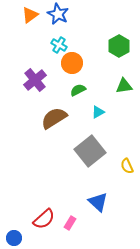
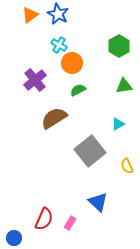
cyan triangle: moved 20 px right, 12 px down
red semicircle: rotated 25 degrees counterclockwise
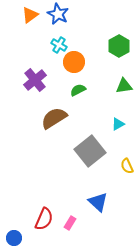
orange circle: moved 2 px right, 1 px up
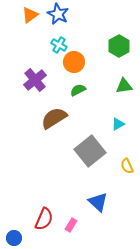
pink rectangle: moved 1 px right, 2 px down
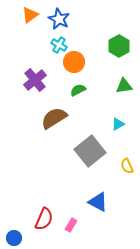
blue star: moved 1 px right, 5 px down
blue triangle: rotated 15 degrees counterclockwise
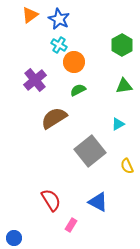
green hexagon: moved 3 px right, 1 px up
red semicircle: moved 7 px right, 19 px up; rotated 55 degrees counterclockwise
